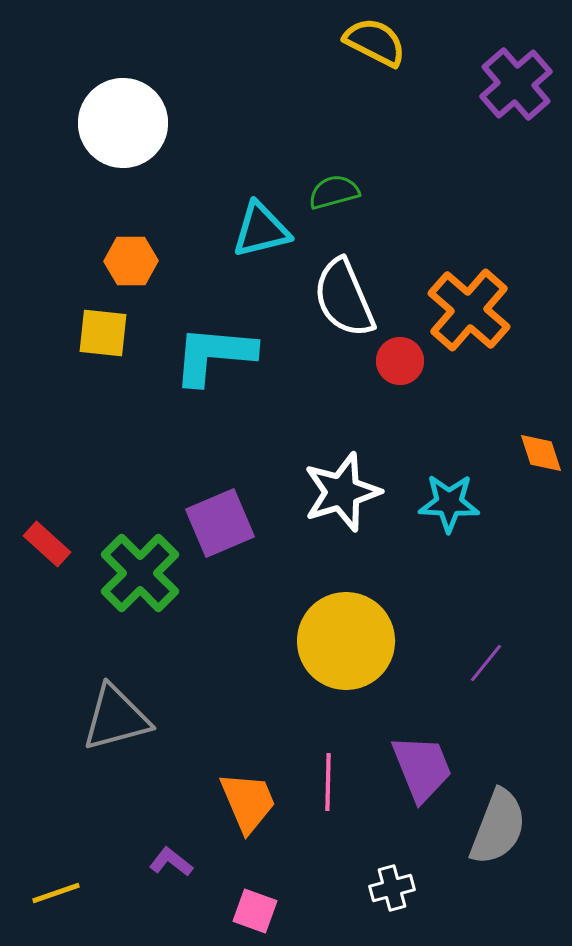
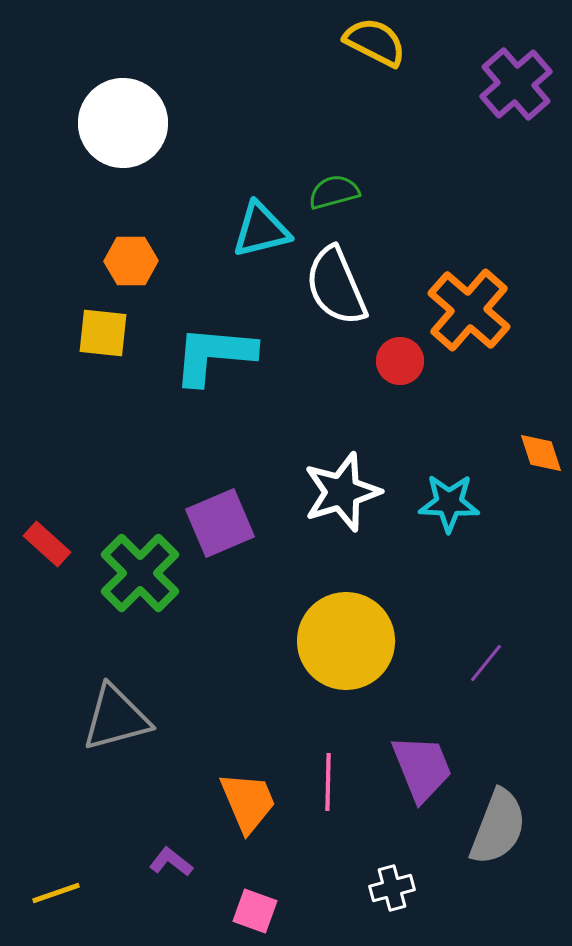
white semicircle: moved 8 px left, 12 px up
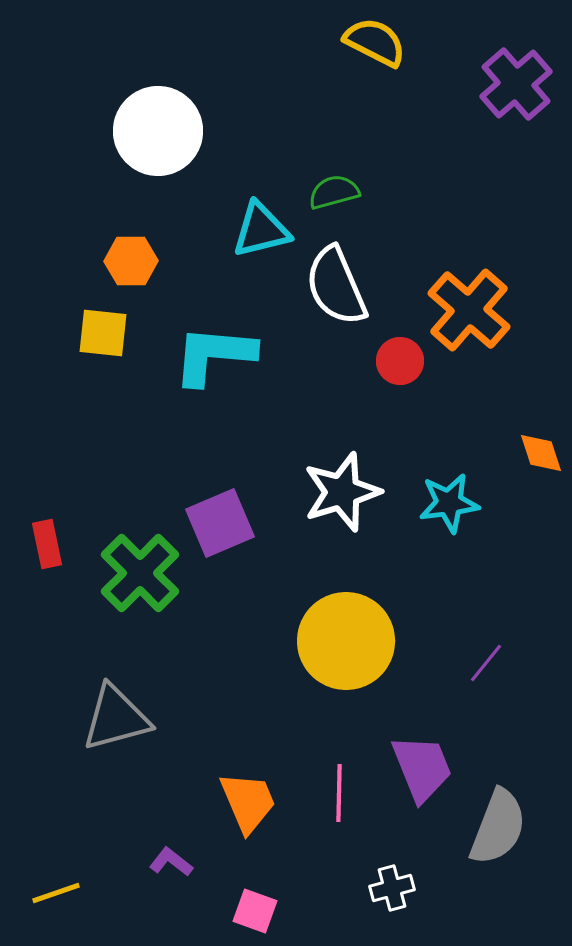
white circle: moved 35 px right, 8 px down
cyan star: rotated 10 degrees counterclockwise
red rectangle: rotated 36 degrees clockwise
pink line: moved 11 px right, 11 px down
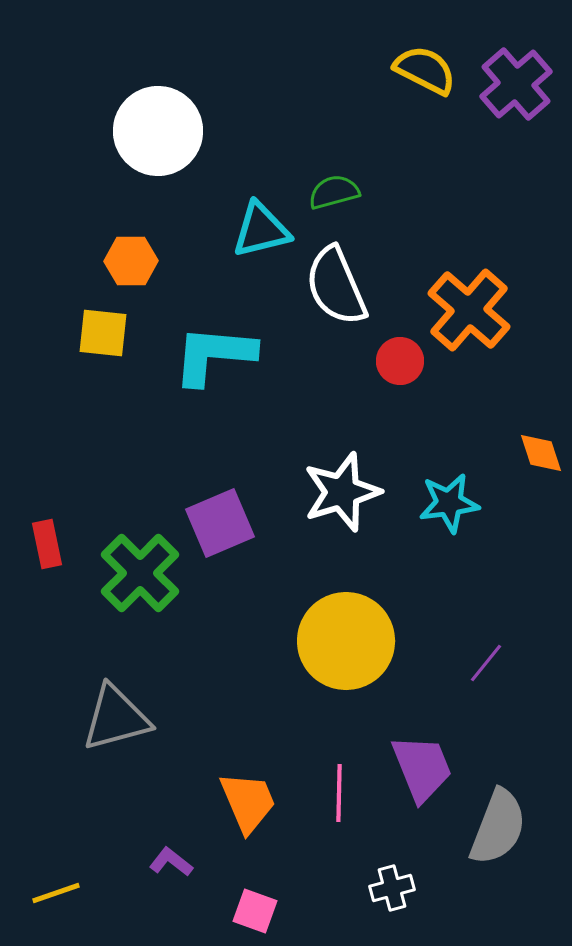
yellow semicircle: moved 50 px right, 28 px down
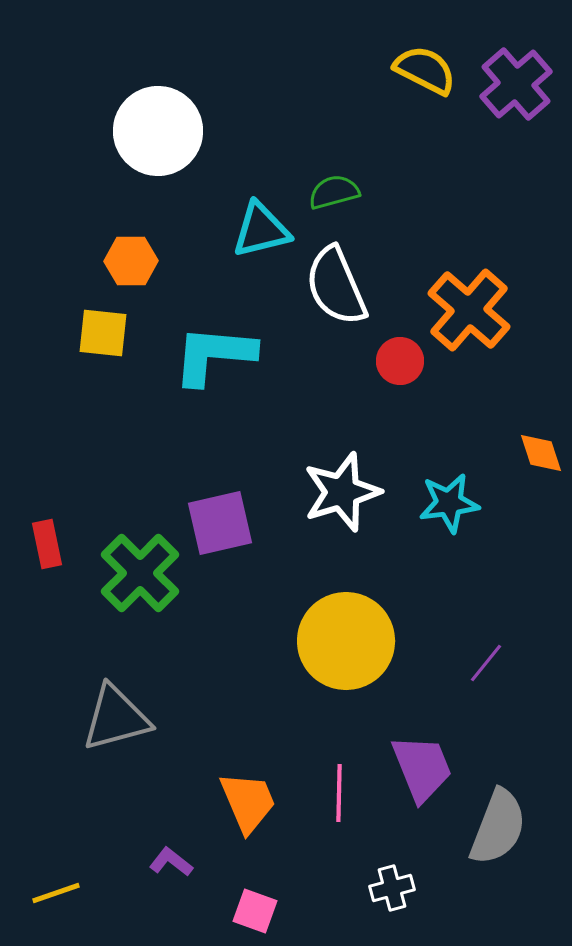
purple square: rotated 10 degrees clockwise
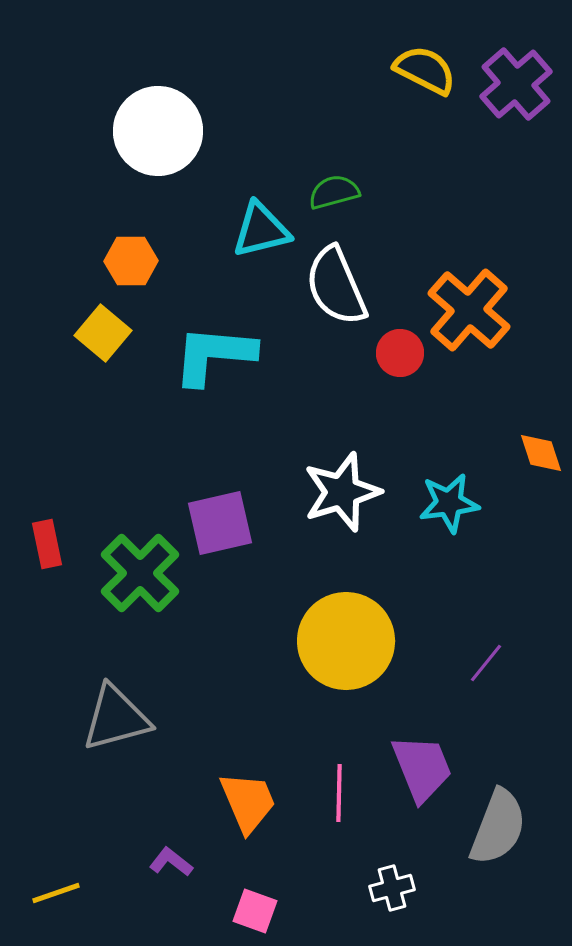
yellow square: rotated 34 degrees clockwise
red circle: moved 8 px up
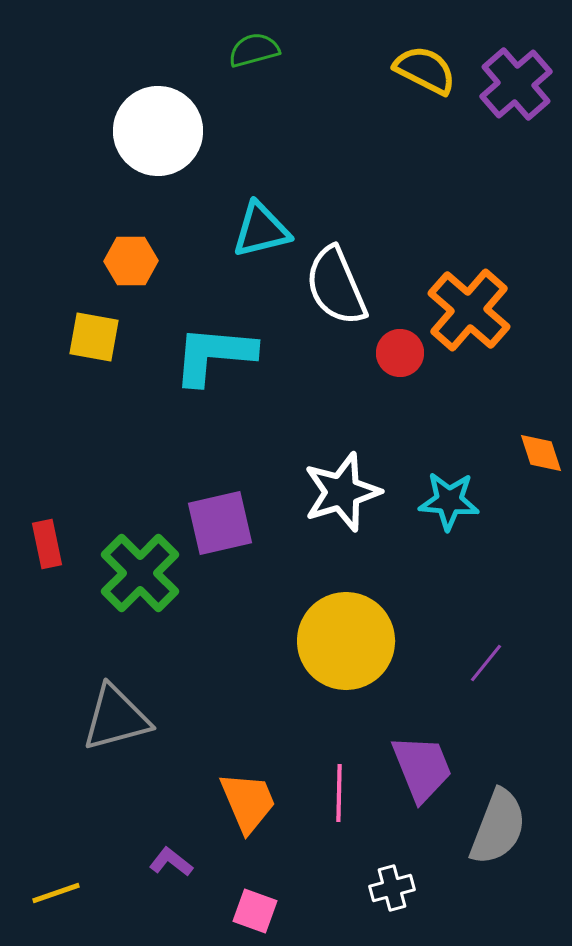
green semicircle: moved 80 px left, 142 px up
yellow square: moved 9 px left, 4 px down; rotated 30 degrees counterclockwise
cyan star: moved 2 px up; rotated 12 degrees clockwise
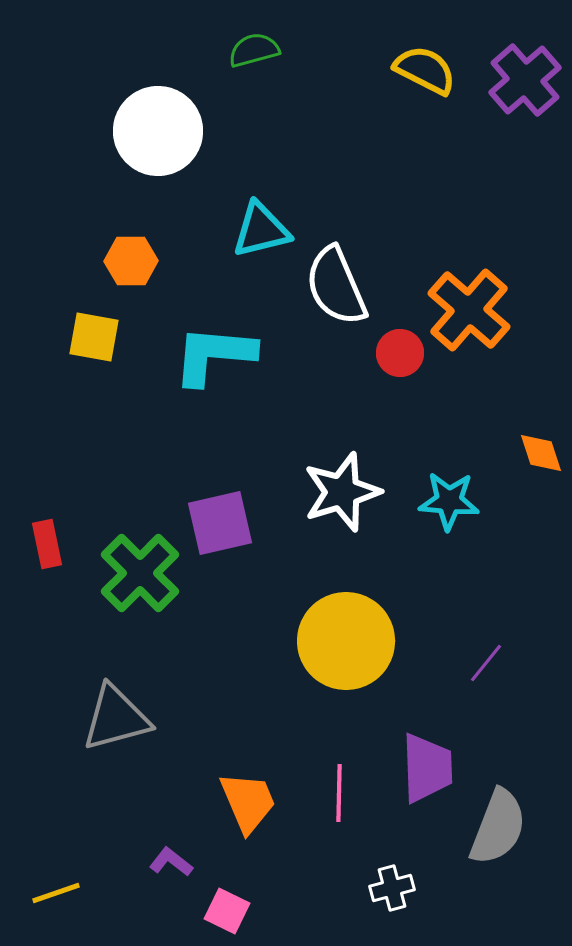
purple cross: moved 9 px right, 4 px up
purple trapezoid: moved 5 px right; rotated 20 degrees clockwise
pink square: moved 28 px left; rotated 6 degrees clockwise
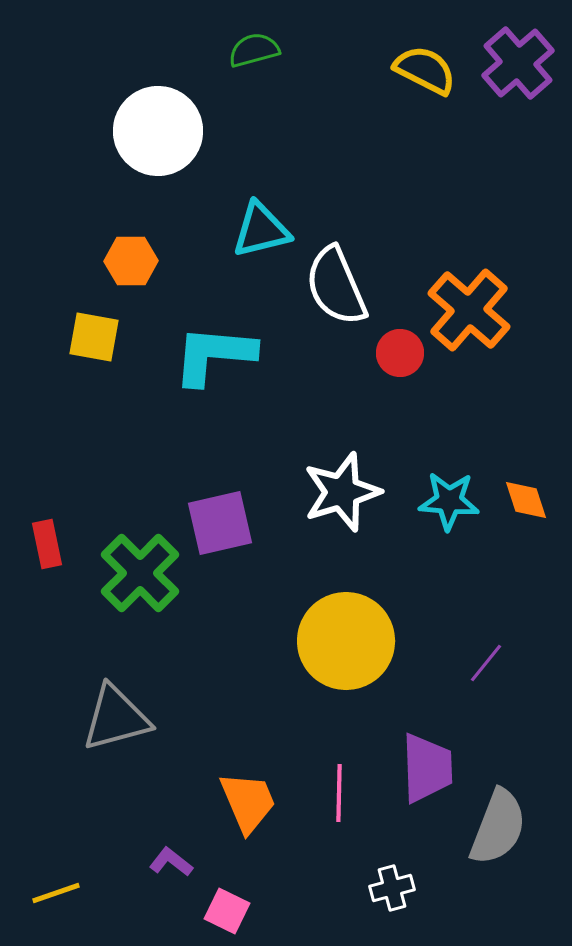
purple cross: moved 7 px left, 17 px up
orange diamond: moved 15 px left, 47 px down
